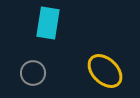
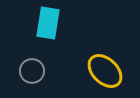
gray circle: moved 1 px left, 2 px up
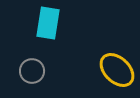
yellow ellipse: moved 12 px right, 1 px up
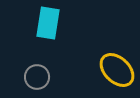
gray circle: moved 5 px right, 6 px down
